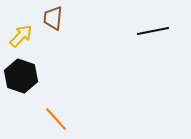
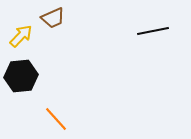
brown trapezoid: rotated 120 degrees counterclockwise
black hexagon: rotated 24 degrees counterclockwise
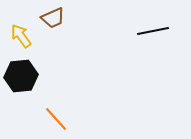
yellow arrow: rotated 80 degrees counterclockwise
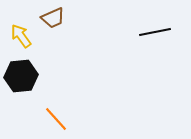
black line: moved 2 px right, 1 px down
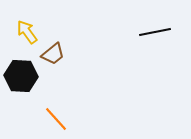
brown trapezoid: moved 36 px down; rotated 15 degrees counterclockwise
yellow arrow: moved 6 px right, 4 px up
black hexagon: rotated 8 degrees clockwise
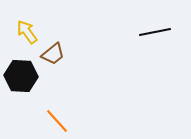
orange line: moved 1 px right, 2 px down
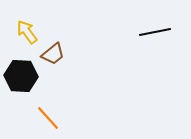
orange line: moved 9 px left, 3 px up
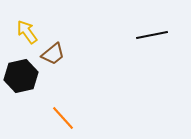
black line: moved 3 px left, 3 px down
black hexagon: rotated 16 degrees counterclockwise
orange line: moved 15 px right
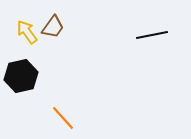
brown trapezoid: moved 27 px up; rotated 15 degrees counterclockwise
